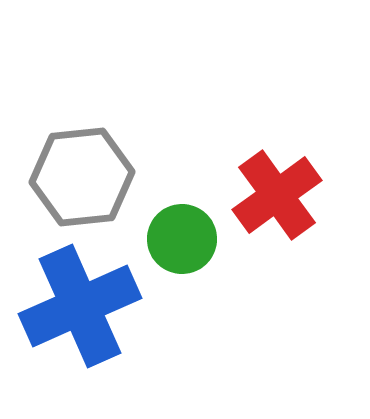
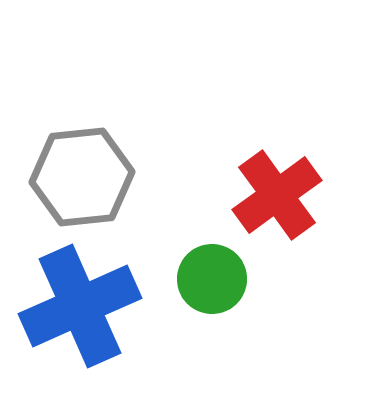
green circle: moved 30 px right, 40 px down
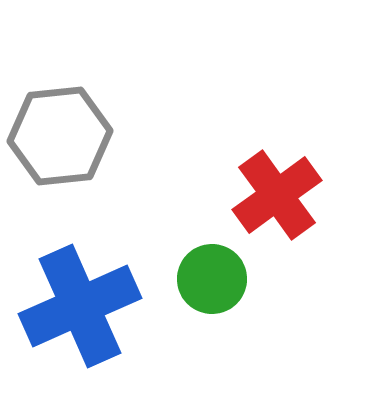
gray hexagon: moved 22 px left, 41 px up
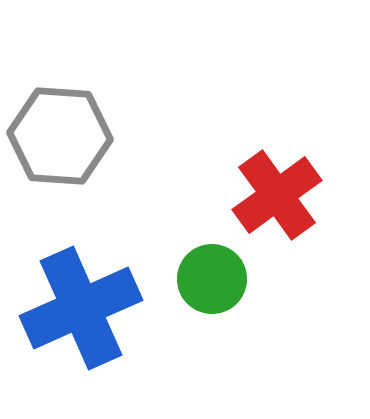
gray hexagon: rotated 10 degrees clockwise
blue cross: moved 1 px right, 2 px down
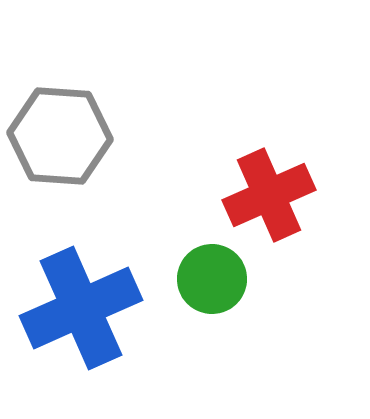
red cross: moved 8 px left; rotated 12 degrees clockwise
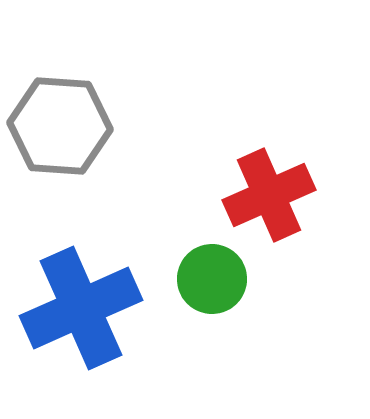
gray hexagon: moved 10 px up
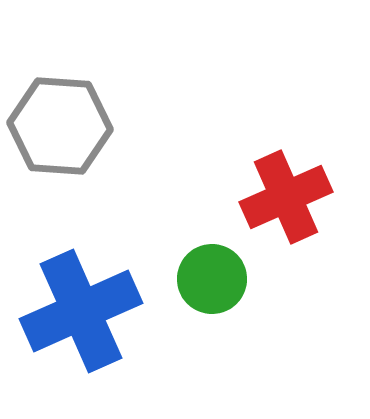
red cross: moved 17 px right, 2 px down
blue cross: moved 3 px down
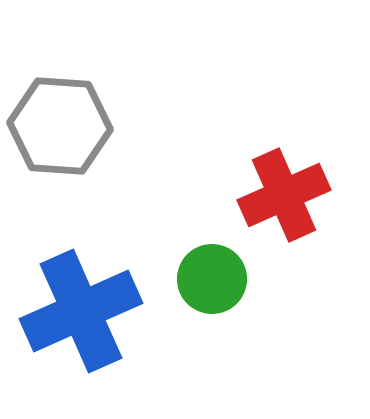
red cross: moved 2 px left, 2 px up
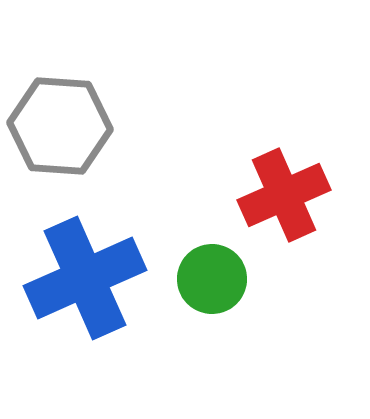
blue cross: moved 4 px right, 33 px up
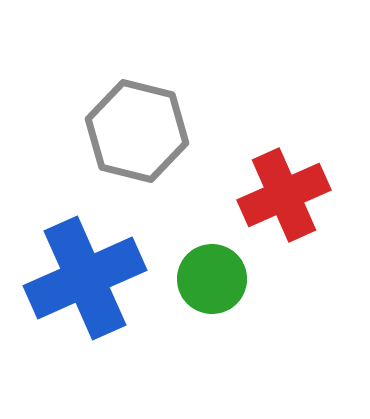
gray hexagon: moved 77 px right, 5 px down; rotated 10 degrees clockwise
